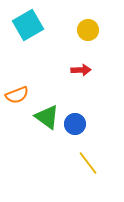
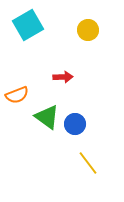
red arrow: moved 18 px left, 7 px down
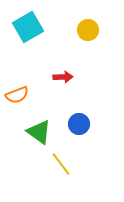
cyan square: moved 2 px down
green triangle: moved 8 px left, 15 px down
blue circle: moved 4 px right
yellow line: moved 27 px left, 1 px down
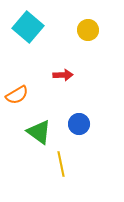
cyan square: rotated 20 degrees counterclockwise
red arrow: moved 2 px up
orange semicircle: rotated 10 degrees counterclockwise
yellow line: rotated 25 degrees clockwise
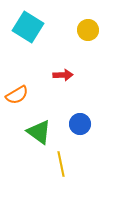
cyan square: rotated 8 degrees counterclockwise
blue circle: moved 1 px right
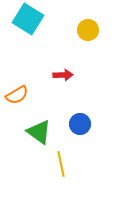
cyan square: moved 8 px up
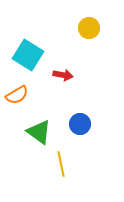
cyan square: moved 36 px down
yellow circle: moved 1 px right, 2 px up
red arrow: rotated 12 degrees clockwise
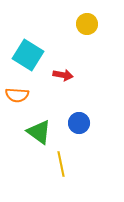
yellow circle: moved 2 px left, 4 px up
orange semicircle: rotated 35 degrees clockwise
blue circle: moved 1 px left, 1 px up
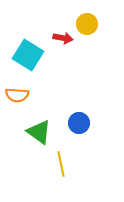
red arrow: moved 37 px up
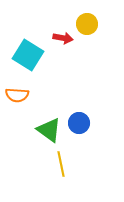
green triangle: moved 10 px right, 2 px up
